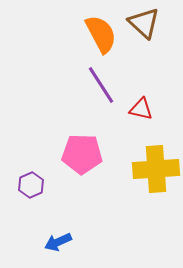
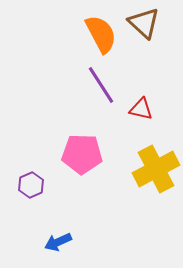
yellow cross: rotated 24 degrees counterclockwise
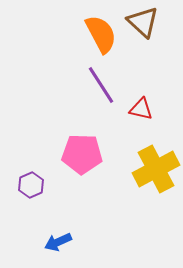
brown triangle: moved 1 px left, 1 px up
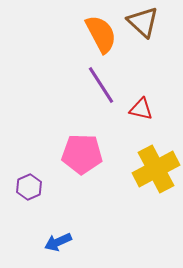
purple hexagon: moved 2 px left, 2 px down
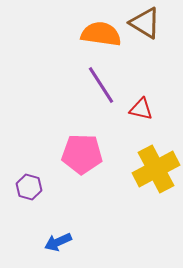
brown triangle: moved 2 px right, 1 px down; rotated 12 degrees counterclockwise
orange semicircle: rotated 54 degrees counterclockwise
purple hexagon: rotated 20 degrees counterclockwise
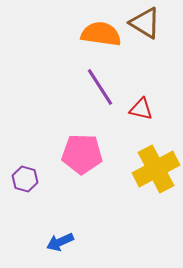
purple line: moved 1 px left, 2 px down
purple hexagon: moved 4 px left, 8 px up
blue arrow: moved 2 px right
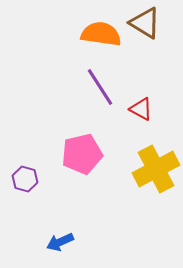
red triangle: rotated 15 degrees clockwise
pink pentagon: rotated 15 degrees counterclockwise
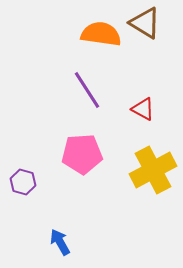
purple line: moved 13 px left, 3 px down
red triangle: moved 2 px right
pink pentagon: rotated 9 degrees clockwise
yellow cross: moved 3 px left, 1 px down
purple hexagon: moved 2 px left, 3 px down
blue arrow: rotated 84 degrees clockwise
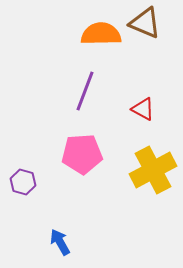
brown triangle: rotated 8 degrees counterclockwise
orange semicircle: rotated 9 degrees counterclockwise
purple line: moved 2 px left, 1 px down; rotated 54 degrees clockwise
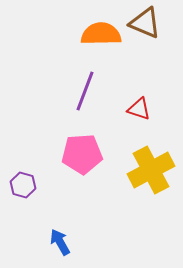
red triangle: moved 4 px left; rotated 10 degrees counterclockwise
yellow cross: moved 2 px left
purple hexagon: moved 3 px down
